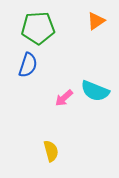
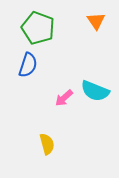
orange triangle: rotated 30 degrees counterclockwise
green pentagon: rotated 24 degrees clockwise
yellow semicircle: moved 4 px left, 7 px up
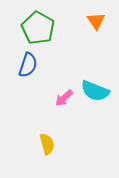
green pentagon: rotated 8 degrees clockwise
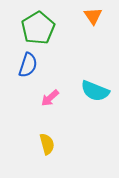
orange triangle: moved 3 px left, 5 px up
green pentagon: rotated 12 degrees clockwise
pink arrow: moved 14 px left
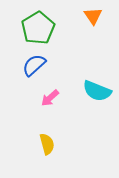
blue semicircle: moved 6 px right; rotated 150 degrees counterclockwise
cyan semicircle: moved 2 px right
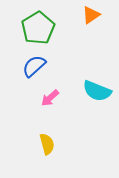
orange triangle: moved 2 px left, 1 px up; rotated 30 degrees clockwise
blue semicircle: moved 1 px down
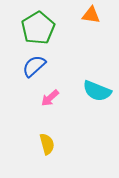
orange triangle: rotated 42 degrees clockwise
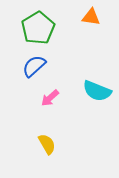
orange triangle: moved 2 px down
yellow semicircle: rotated 15 degrees counterclockwise
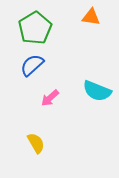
green pentagon: moved 3 px left
blue semicircle: moved 2 px left, 1 px up
yellow semicircle: moved 11 px left, 1 px up
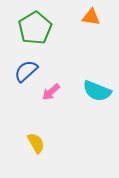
blue semicircle: moved 6 px left, 6 px down
pink arrow: moved 1 px right, 6 px up
